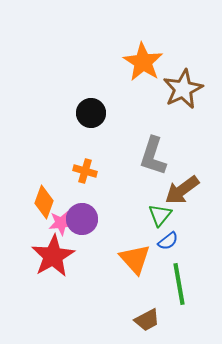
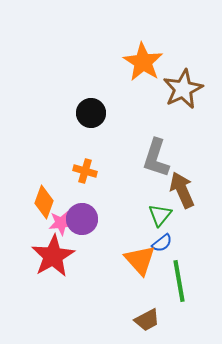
gray L-shape: moved 3 px right, 2 px down
brown arrow: rotated 102 degrees clockwise
blue semicircle: moved 6 px left, 2 px down
orange triangle: moved 5 px right, 1 px down
green line: moved 3 px up
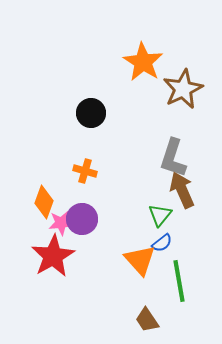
gray L-shape: moved 17 px right
brown trapezoid: rotated 84 degrees clockwise
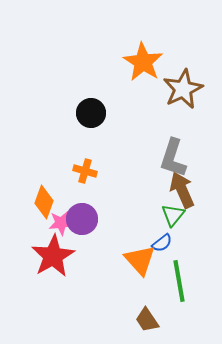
green triangle: moved 13 px right
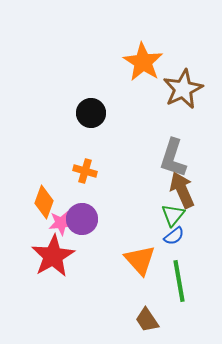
blue semicircle: moved 12 px right, 7 px up
